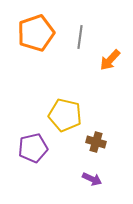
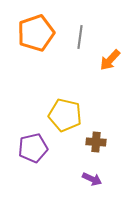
brown cross: rotated 12 degrees counterclockwise
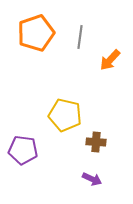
purple pentagon: moved 10 px left, 2 px down; rotated 20 degrees clockwise
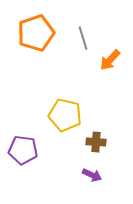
gray line: moved 3 px right, 1 px down; rotated 25 degrees counterclockwise
purple arrow: moved 4 px up
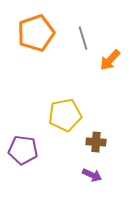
yellow pentagon: rotated 24 degrees counterclockwise
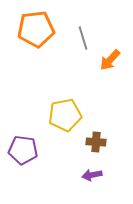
orange pentagon: moved 4 px up; rotated 12 degrees clockwise
purple arrow: rotated 144 degrees clockwise
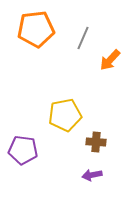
gray line: rotated 40 degrees clockwise
